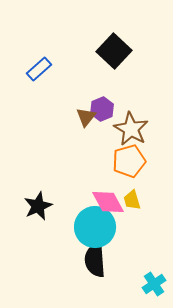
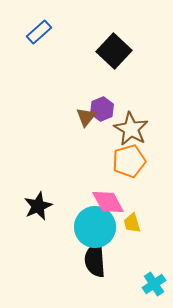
blue rectangle: moved 37 px up
yellow trapezoid: moved 23 px down
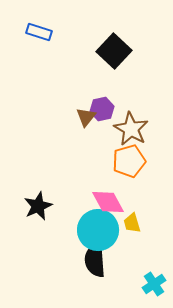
blue rectangle: rotated 60 degrees clockwise
purple hexagon: rotated 10 degrees clockwise
cyan circle: moved 3 px right, 3 px down
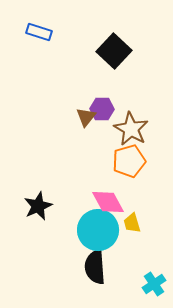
purple hexagon: rotated 15 degrees clockwise
black semicircle: moved 7 px down
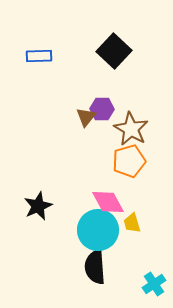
blue rectangle: moved 24 px down; rotated 20 degrees counterclockwise
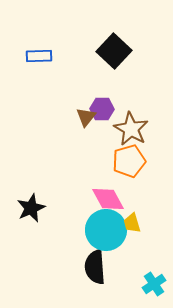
pink diamond: moved 3 px up
black star: moved 7 px left, 2 px down
cyan circle: moved 8 px right
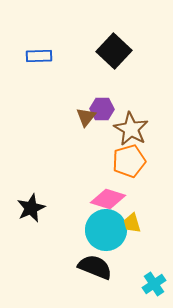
pink diamond: rotated 44 degrees counterclockwise
black semicircle: rotated 116 degrees clockwise
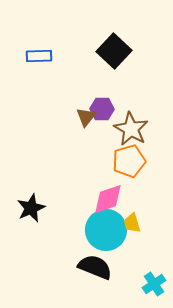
pink diamond: rotated 36 degrees counterclockwise
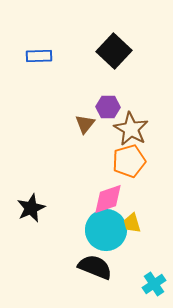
purple hexagon: moved 6 px right, 2 px up
brown triangle: moved 1 px left, 7 px down
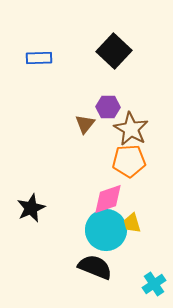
blue rectangle: moved 2 px down
orange pentagon: rotated 12 degrees clockwise
